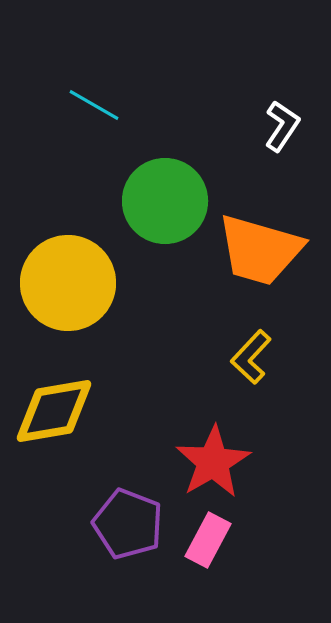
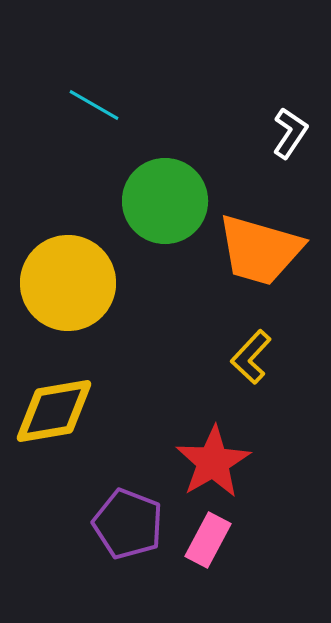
white L-shape: moved 8 px right, 7 px down
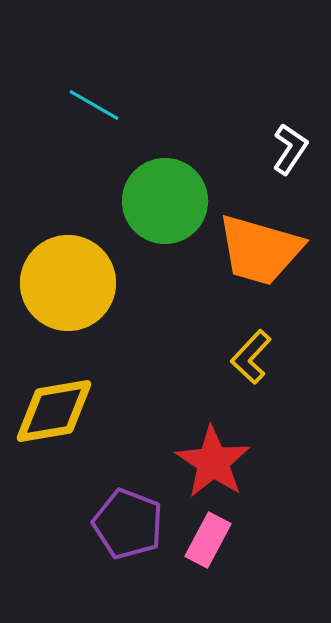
white L-shape: moved 16 px down
red star: rotated 8 degrees counterclockwise
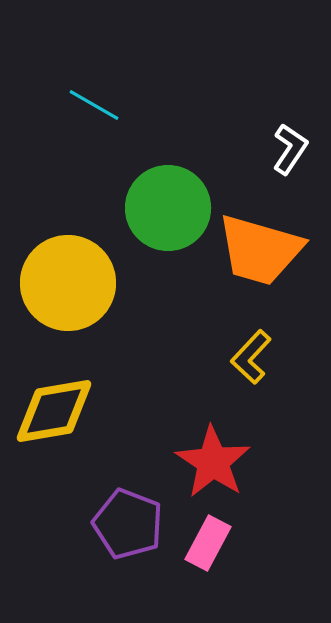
green circle: moved 3 px right, 7 px down
pink rectangle: moved 3 px down
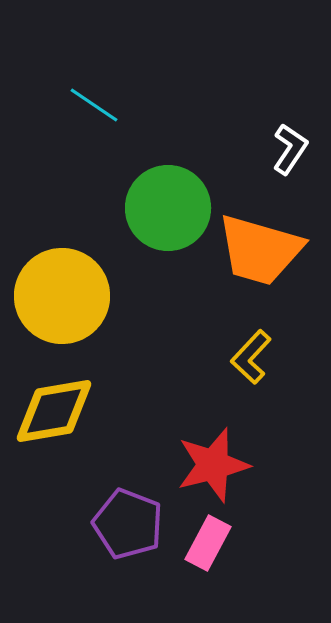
cyan line: rotated 4 degrees clockwise
yellow circle: moved 6 px left, 13 px down
red star: moved 3 px down; rotated 24 degrees clockwise
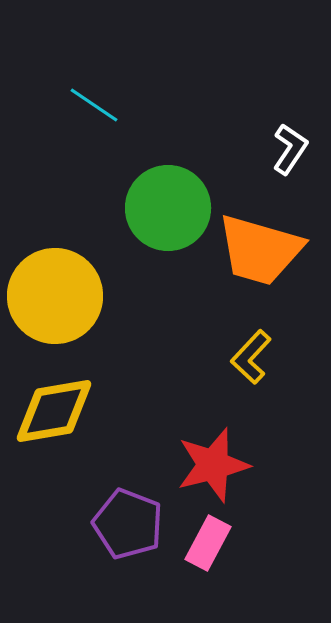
yellow circle: moved 7 px left
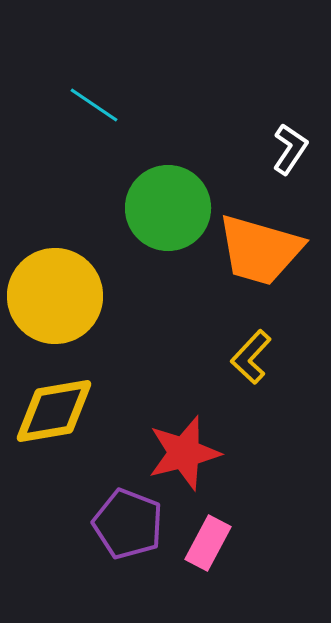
red star: moved 29 px left, 12 px up
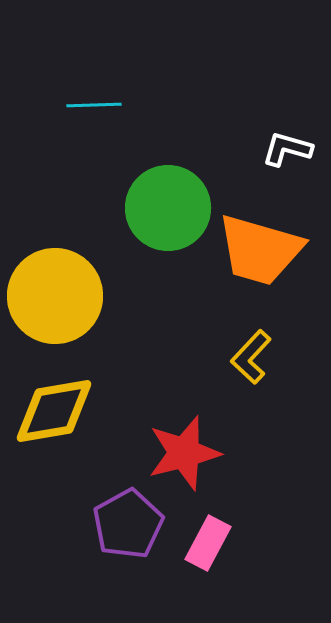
cyan line: rotated 36 degrees counterclockwise
white L-shape: moved 3 px left; rotated 108 degrees counterclockwise
purple pentagon: rotated 22 degrees clockwise
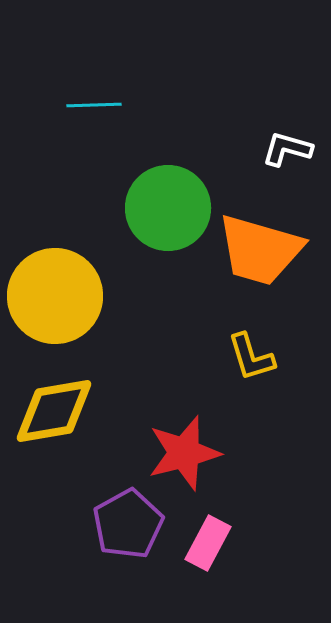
yellow L-shape: rotated 60 degrees counterclockwise
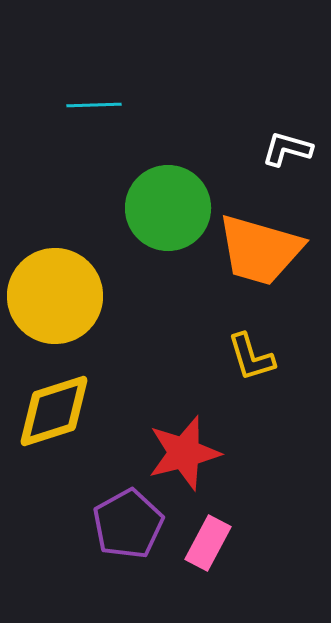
yellow diamond: rotated 8 degrees counterclockwise
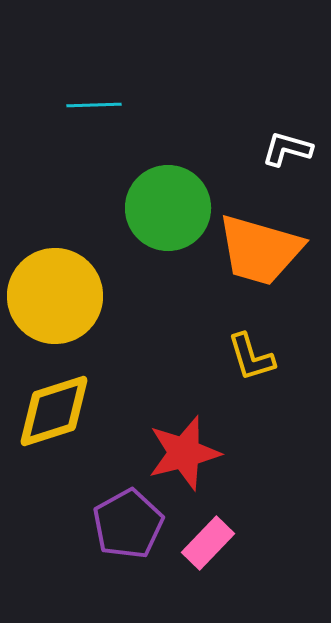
pink rectangle: rotated 16 degrees clockwise
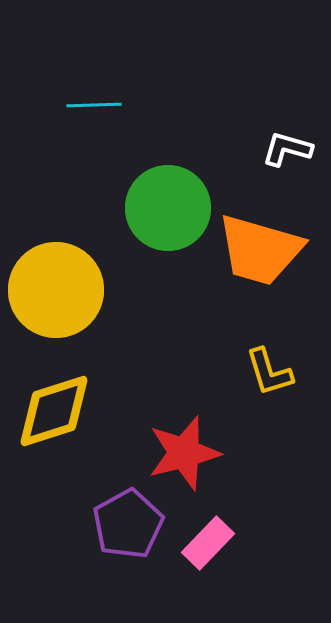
yellow circle: moved 1 px right, 6 px up
yellow L-shape: moved 18 px right, 15 px down
